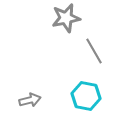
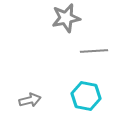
gray line: rotated 64 degrees counterclockwise
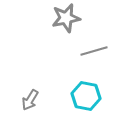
gray line: rotated 12 degrees counterclockwise
gray arrow: rotated 135 degrees clockwise
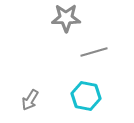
gray star: rotated 12 degrees clockwise
gray line: moved 1 px down
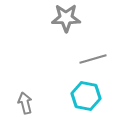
gray line: moved 1 px left, 7 px down
gray arrow: moved 5 px left, 3 px down; rotated 135 degrees clockwise
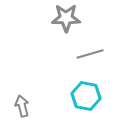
gray line: moved 3 px left, 5 px up
gray arrow: moved 3 px left, 3 px down
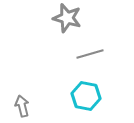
gray star: moved 1 px right; rotated 16 degrees clockwise
